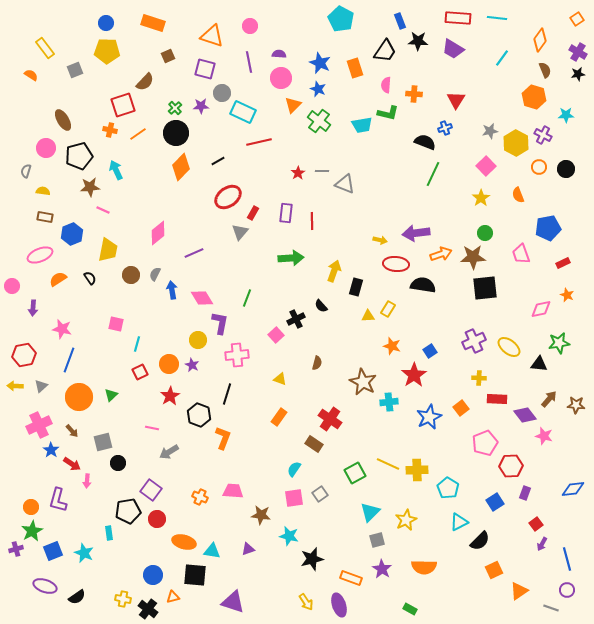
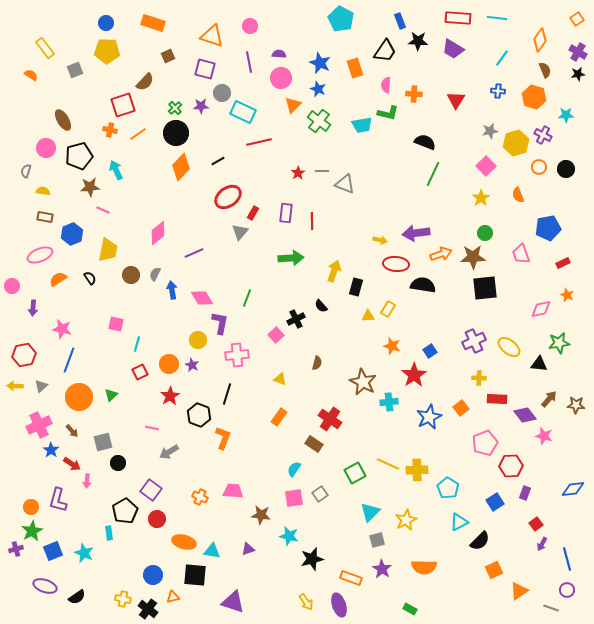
blue cross at (445, 128): moved 53 px right, 37 px up; rotated 24 degrees clockwise
yellow hexagon at (516, 143): rotated 15 degrees clockwise
black pentagon at (128, 511): moved 3 px left; rotated 20 degrees counterclockwise
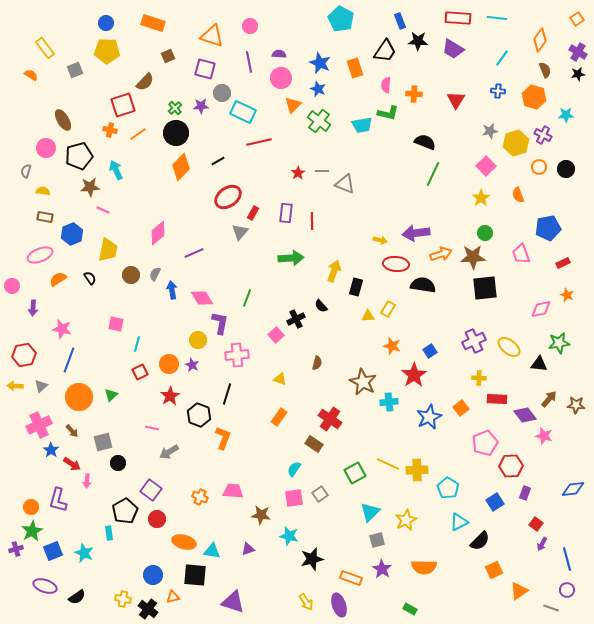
red square at (536, 524): rotated 16 degrees counterclockwise
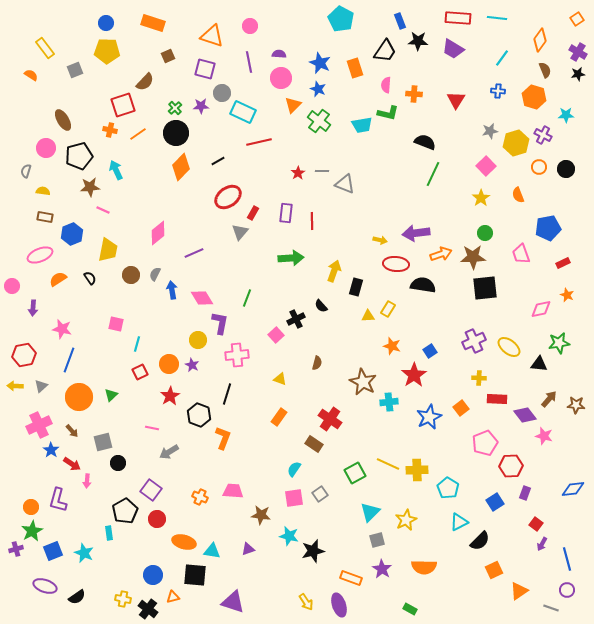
black star at (312, 559): moved 1 px right, 8 px up
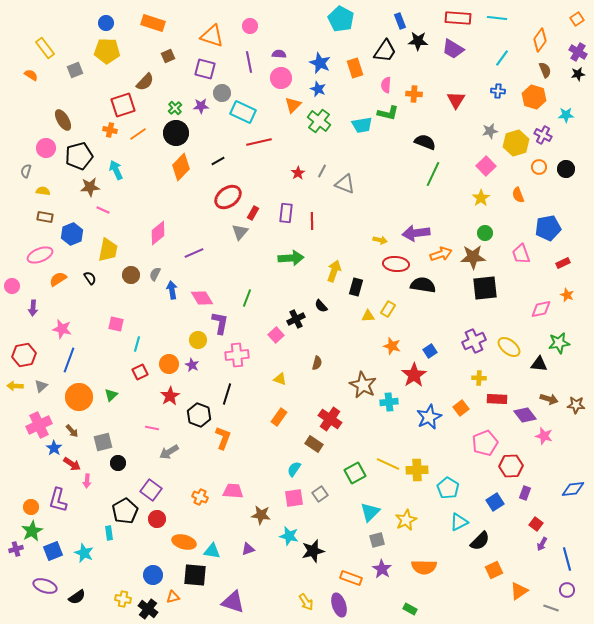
gray line at (322, 171): rotated 64 degrees counterclockwise
brown star at (363, 382): moved 3 px down
brown arrow at (549, 399): rotated 66 degrees clockwise
blue star at (51, 450): moved 3 px right, 2 px up
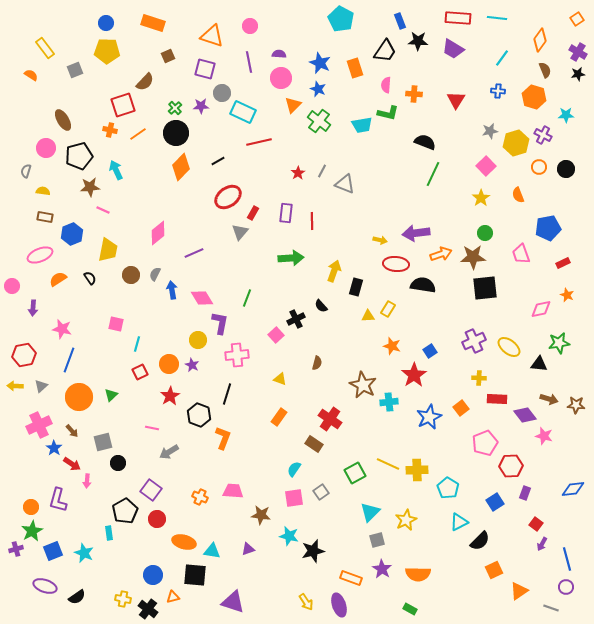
gray square at (320, 494): moved 1 px right, 2 px up
orange semicircle at (424, 567): moved 6 px left, 7 px down
purple circle at (567, 590): moved 1 px left, 3 px up
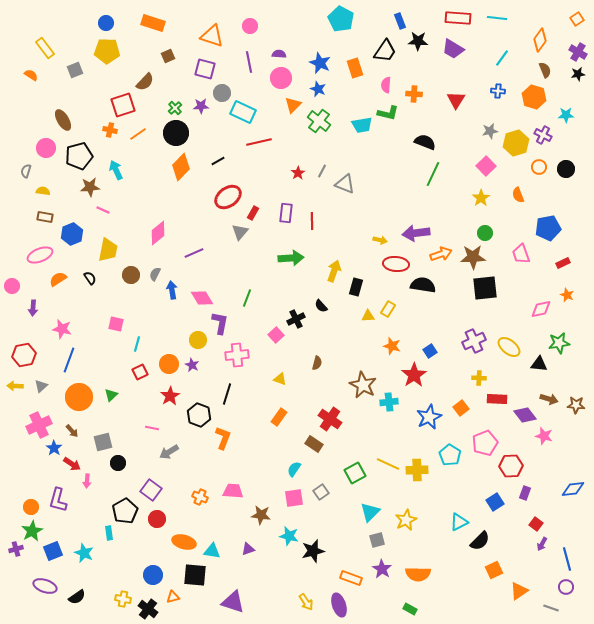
cyan pentagon at (448, 488): moved 2 px right, 33 px up
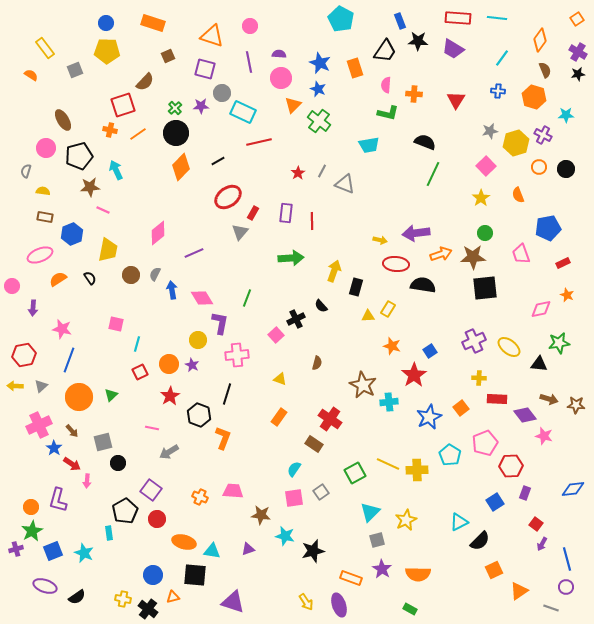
cyan trapezoid at (362, 125): moved 7 px right, 20 px down
cyan star at (289, 536): moved 4 px left
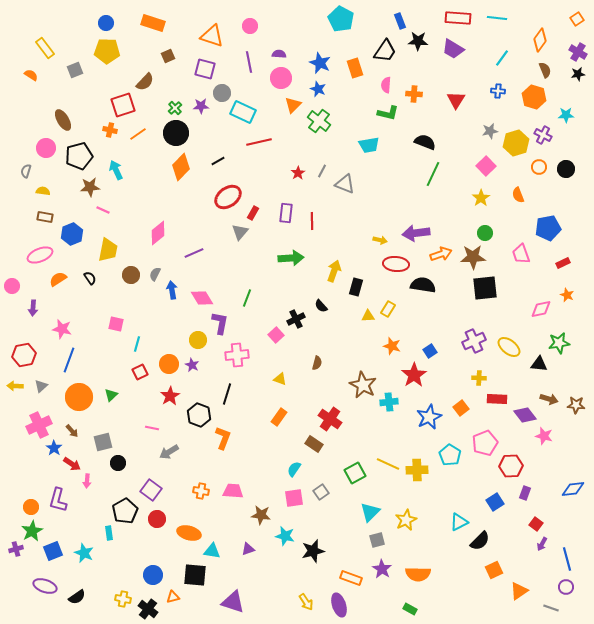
orange cross at (200, 497): moved 1 px right, 6 px up; rotated 14 degrees counterclockwise
orange ellipse at (184, 542): moved 5 px right, 9 px up
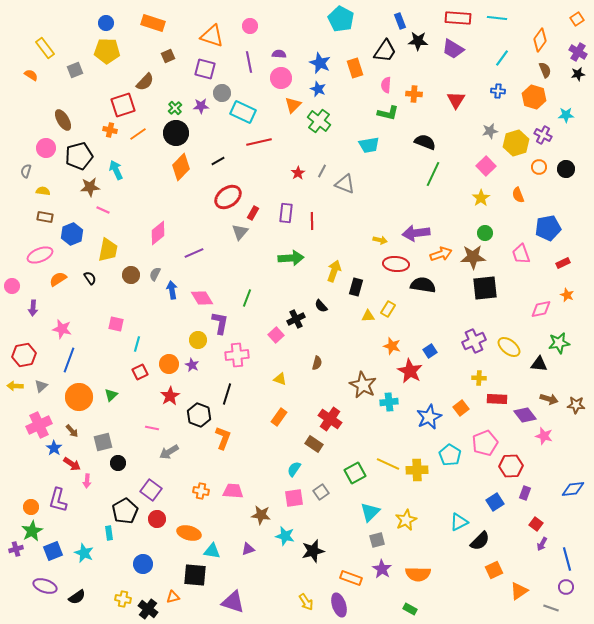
red star at (414, 375): moved 4 px left, 4 px up; rotated 10 degrees counterclockwise
blue circle at (153, 575): moved 10 px left, 11 px up
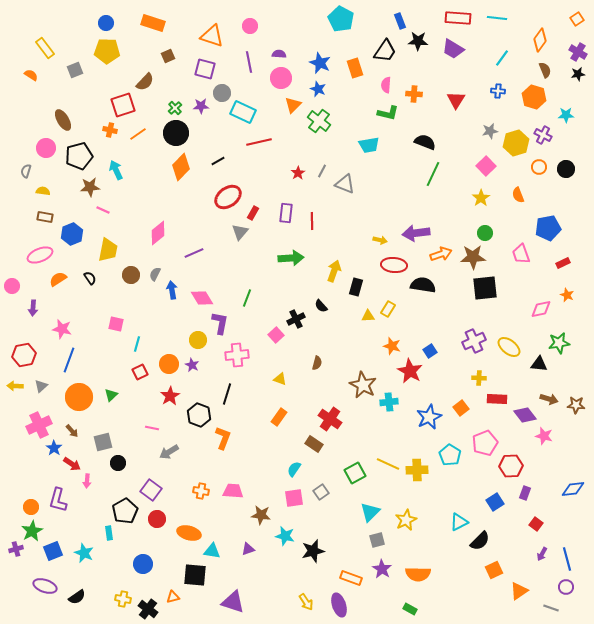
red ellipse at (396, 264): moved 2 px left, 1 px down
purple arrow at (542, 544): moved 10 px down
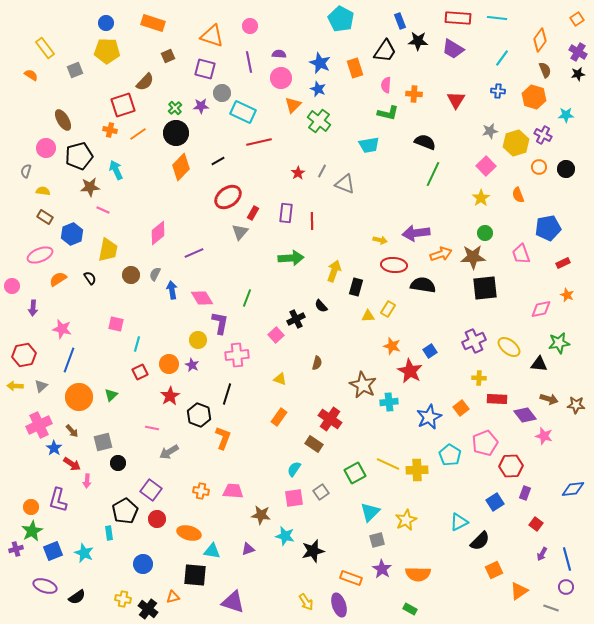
brown rectangle at (45, 217): rotated 21 degrees clockwise
